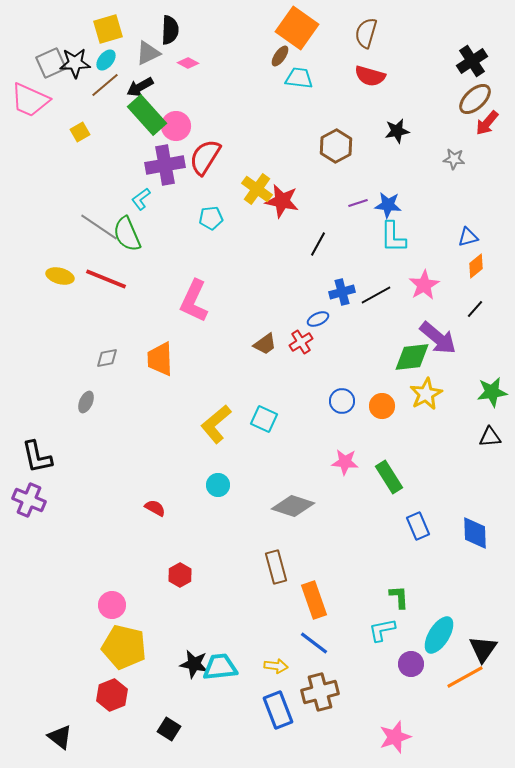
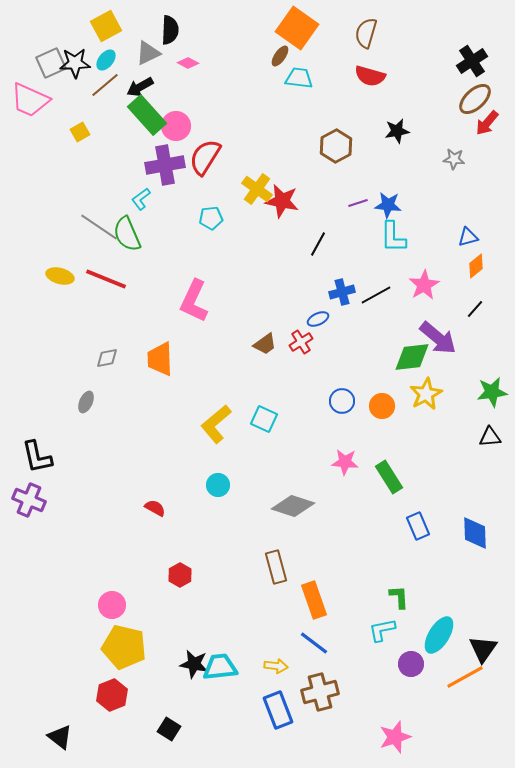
yellow square at (108, 29): moved 2 px left, 3 px up; rotated 12 degrees counterclockwise
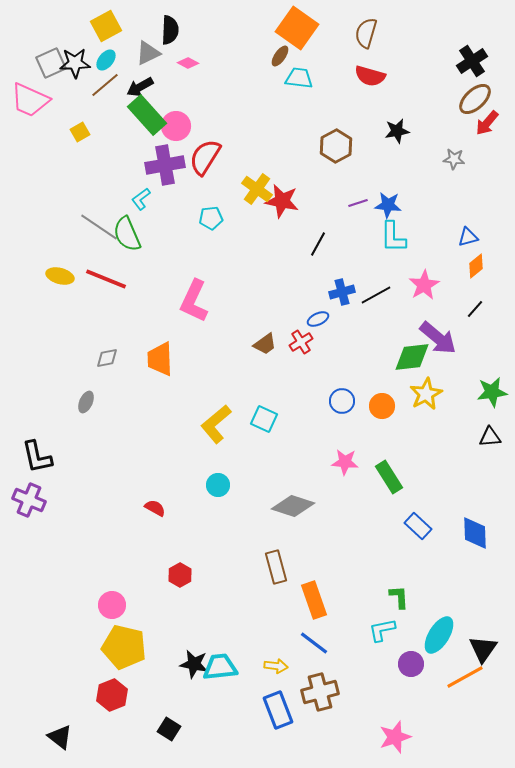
blue rectangle at (418, 526): rotated 24 degrees counterclockwise
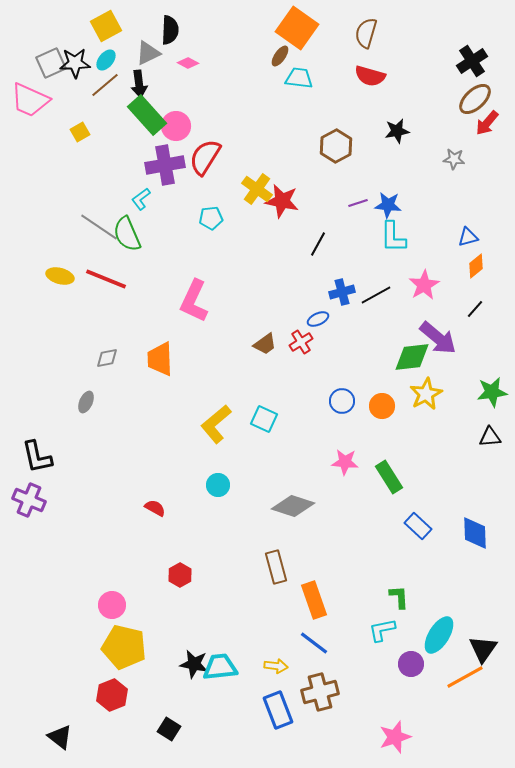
black arrow at (140, 87): moved 1 px left, 3 px up; rotated 68 degrees counterclockwise
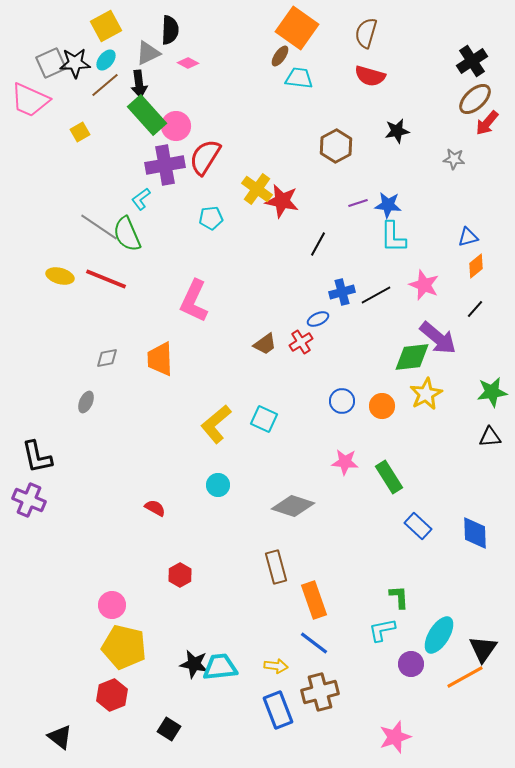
pink star at (424, 285): rotated 20 degrees counterclockwise
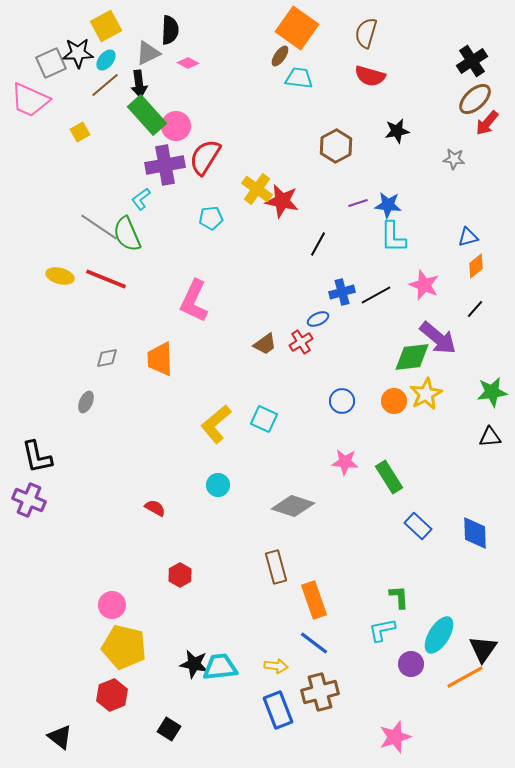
black star at (75, 63): moved 3 px right, 10 px up
orange circle at (382, 406): moved 12 px right, 5 px up
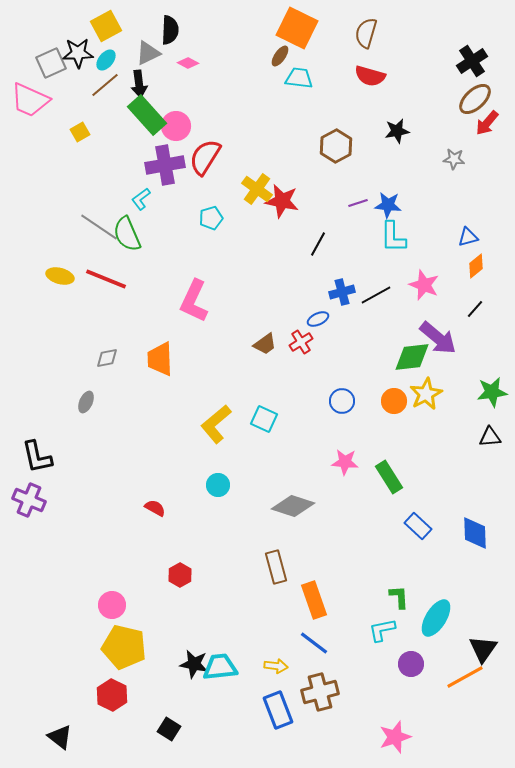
orange square at (297, 28): rotated 9 degrees counterclockwise
cyan pentagon at (211, 218): rotated 10 degrees counterclockwise
cyan ellipse at (439, 635): moved 3 px left, 17 px up
red hexagon at (112, 695): rotated 12 degrees counterclockwise
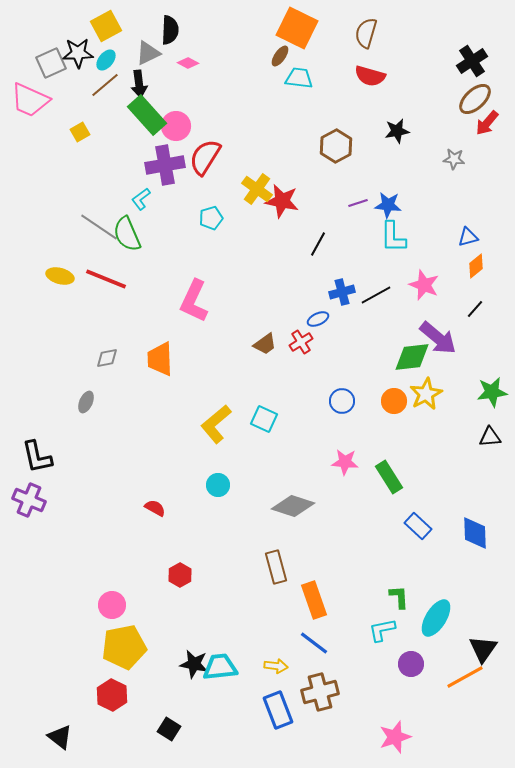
yellow pentagon at (124, 647): rotated 24 degrees counterclockwise
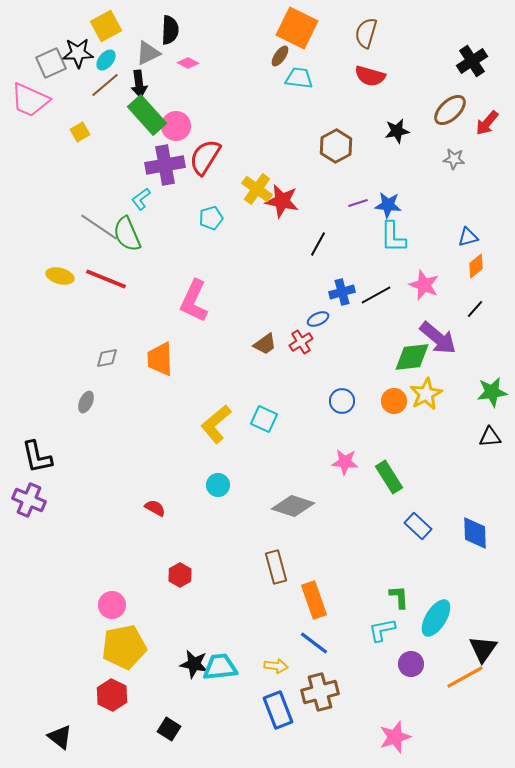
brown ellipse at (475, 99): moved 25 px left, 11 px down
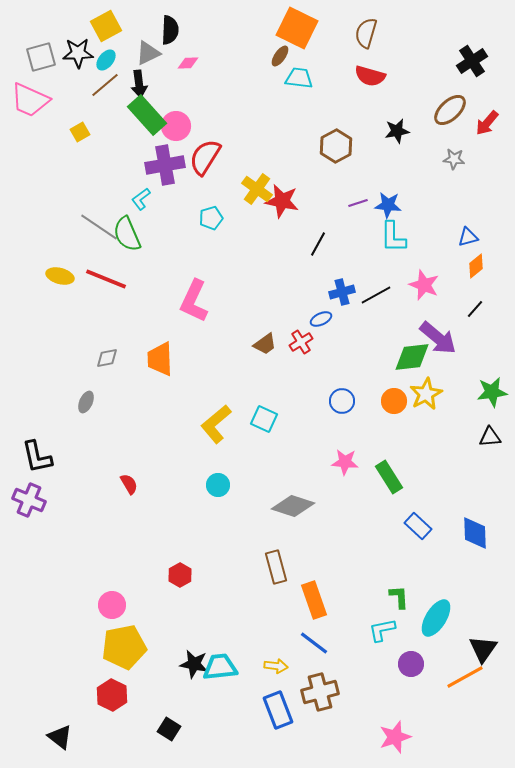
gray square at (51, 63): moved 10 px left, 6 px up; rotated 8 degrees clockwise
pink diamond at (188, 63): rotated 30 degrees counterclockwise
blue ellipse at (318, 319): moved 3 px right
red semicircle at (155, 508): moved 26 px left, 24 px up; rotated 30 degrees clockwise
